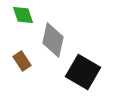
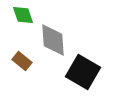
gray diamond: rotated 16 degrees counterclockwise
brown rectangle: rotated 18 degrees counterclockwise
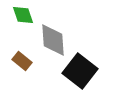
black square: moved 3 px left, 1 px up; rotated 8 degrees clockwise
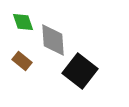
green diamond: moved 7 px down
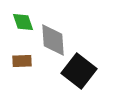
brown rectangle: rotated 42 degrees counterclockwise
black square: moved 1 px left
